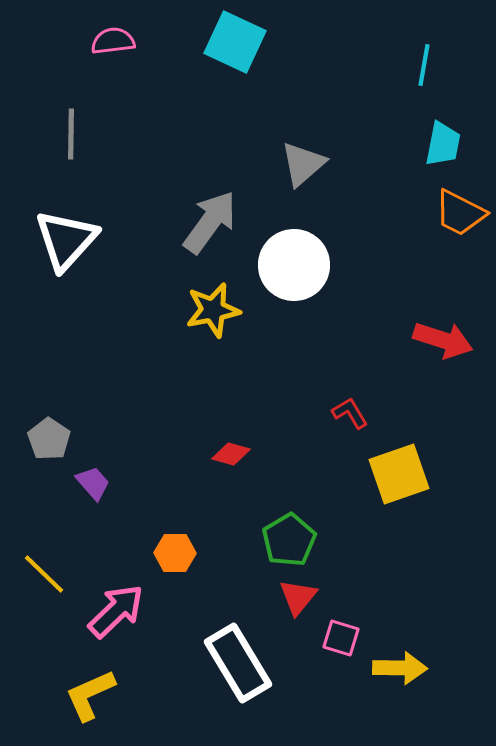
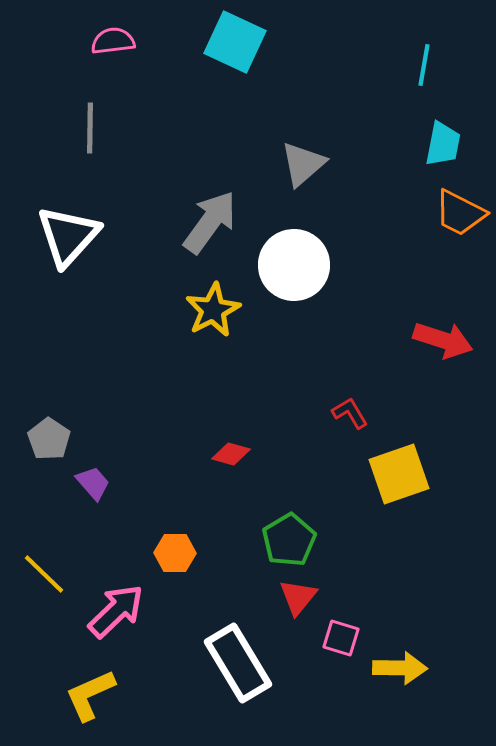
gray line: moved 19 px right, 6 px up
white triangle: moved 2 px right, 4 px up
yellow star: rotated 16 degrees counterclockwise
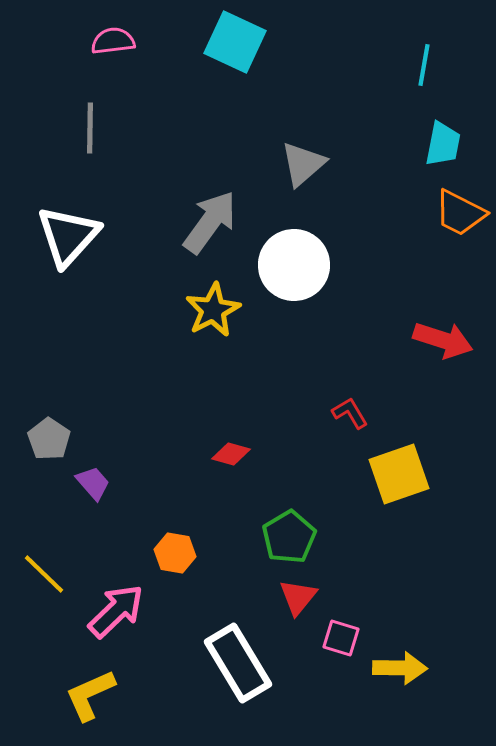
green pentagon: moved 3 px up
orange hexagon: rotated 9 degrees clockwise
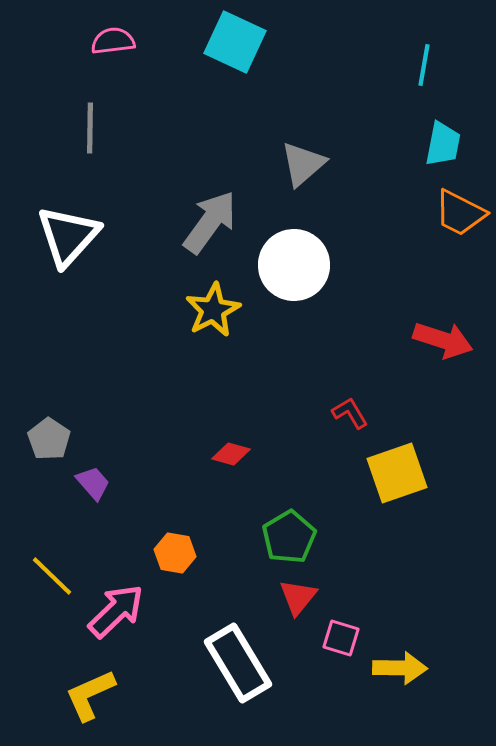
yellow square: moved 2 px left, 1 px up
yellow line: moved 8 px right, 2 px down
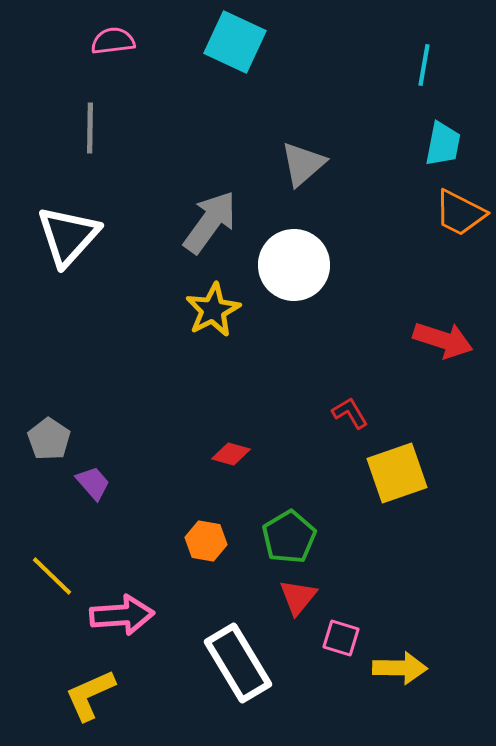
orange hexagon: moved 31 px right, 12 px up
pink arrow: moved 6 px right, 4 px down; rotated 40 degrees clockwise
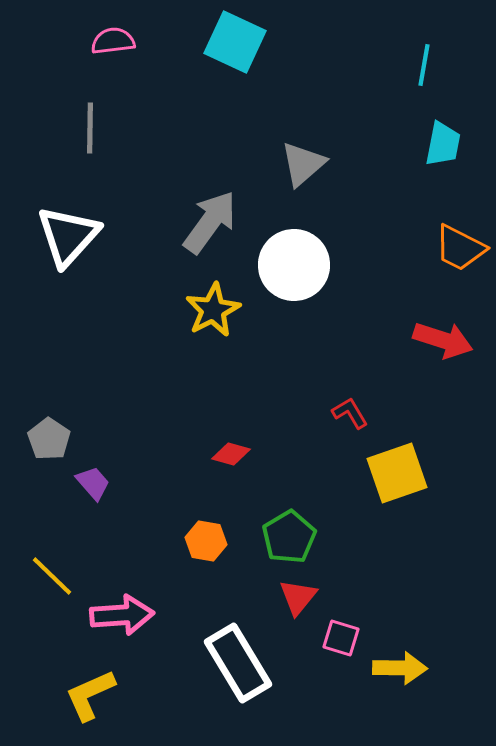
orange trapezoid: moved 35 px down
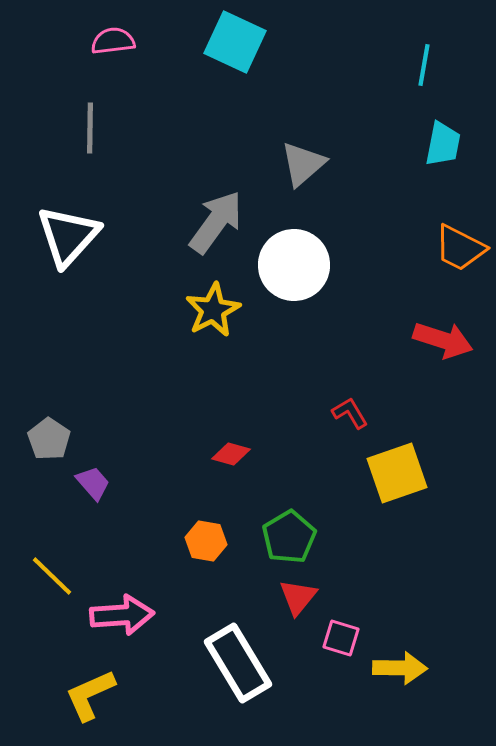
gray arrow: moved 6 px right
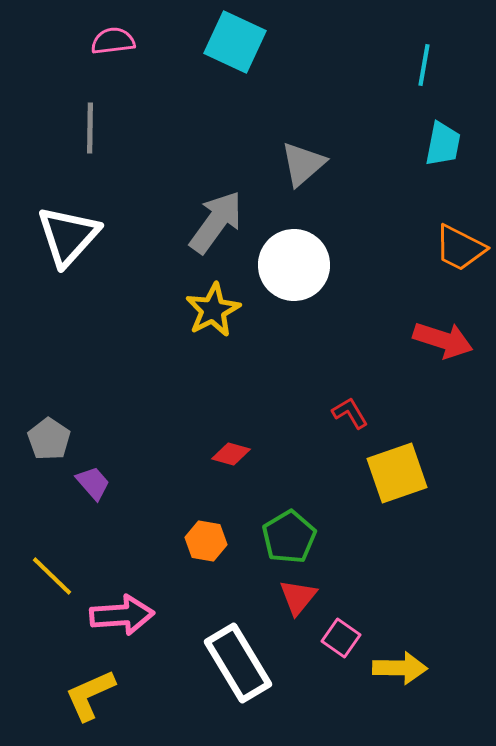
pink square: rotated 18 degrees clockwise
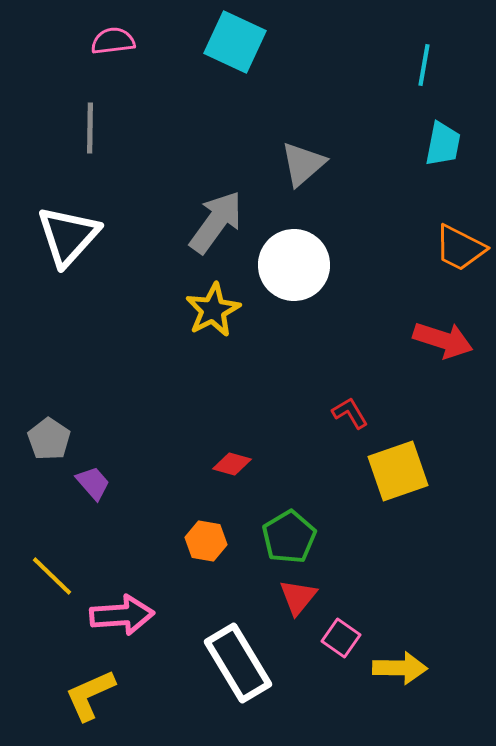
red diamond: moved 1 px right, 10 px down
yellow square: moved 1 px right, 2 px up
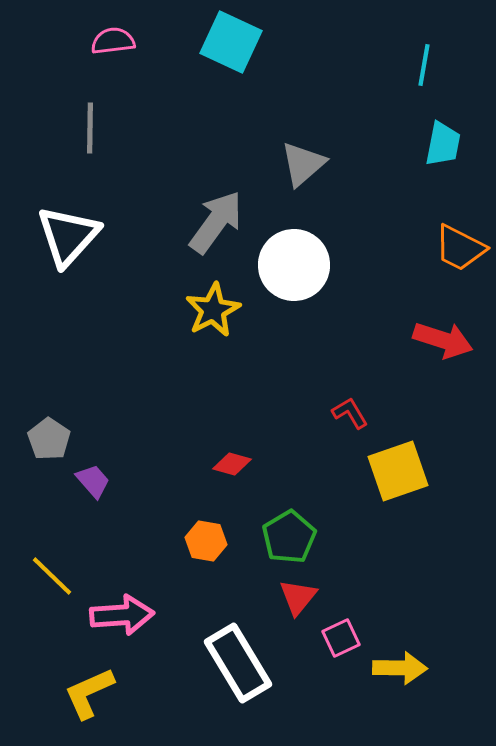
cyan square: moved 4 px left
purple trapezoid: moved 2 px up
pink square: rotated 30 degrees clockwise
yellow L-shape: moved 1 px left, 2 px up
